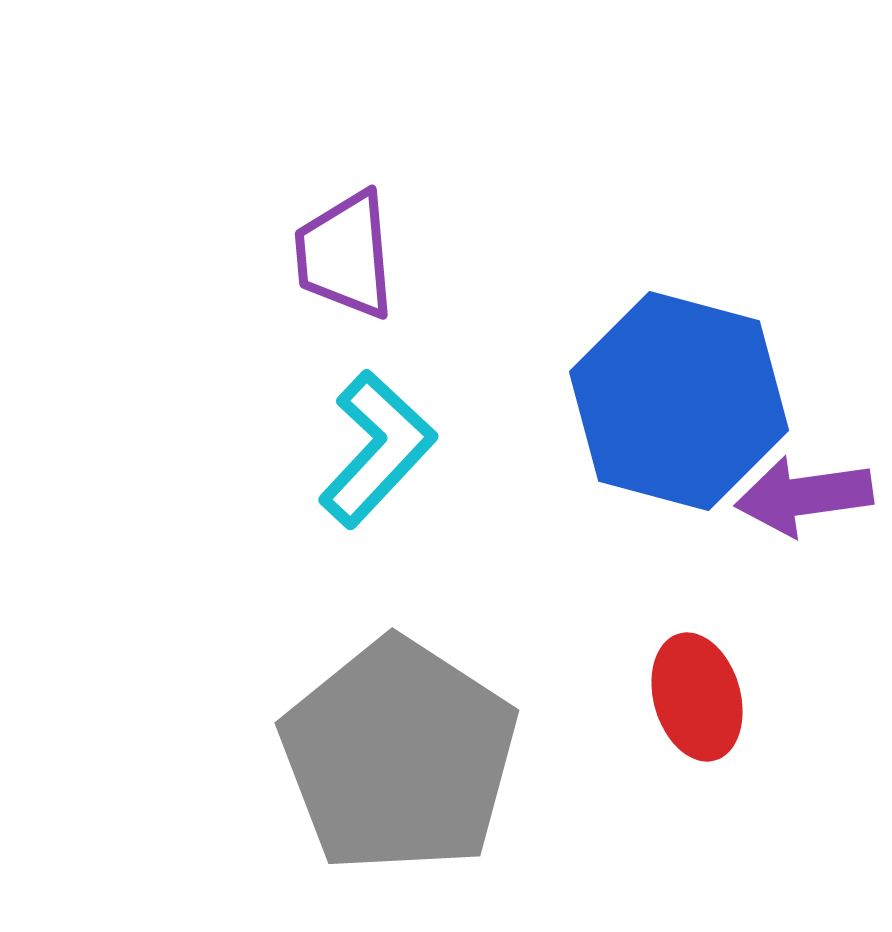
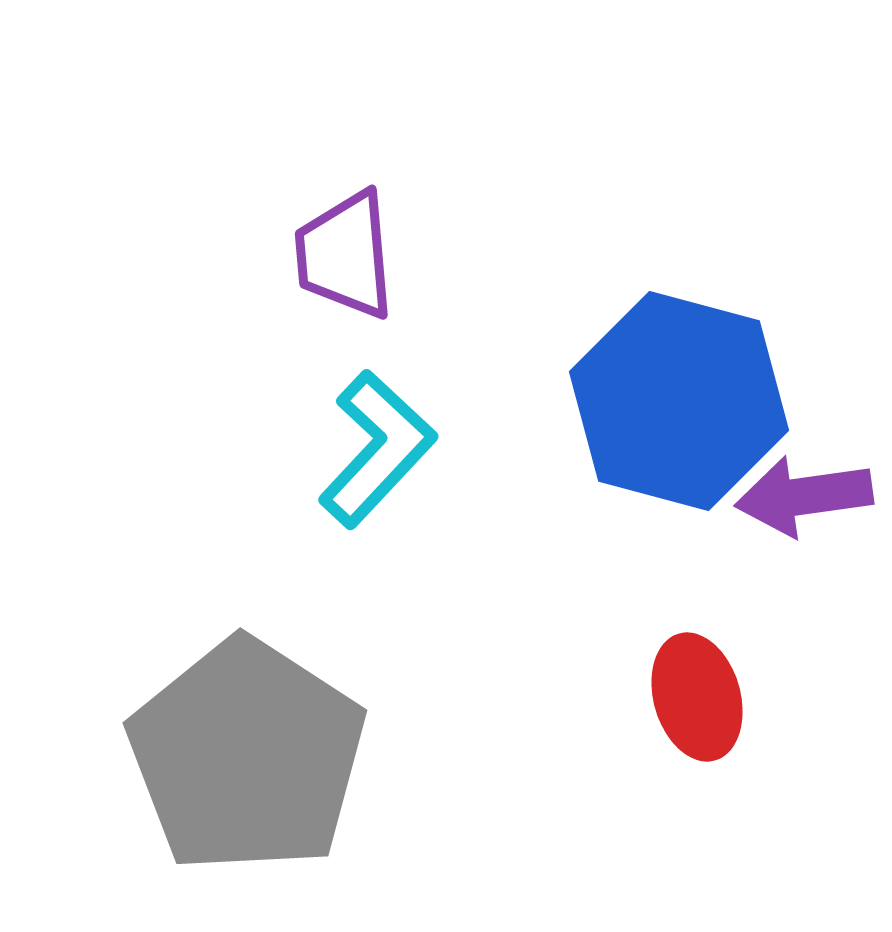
gray pentagon: moved 152 px left
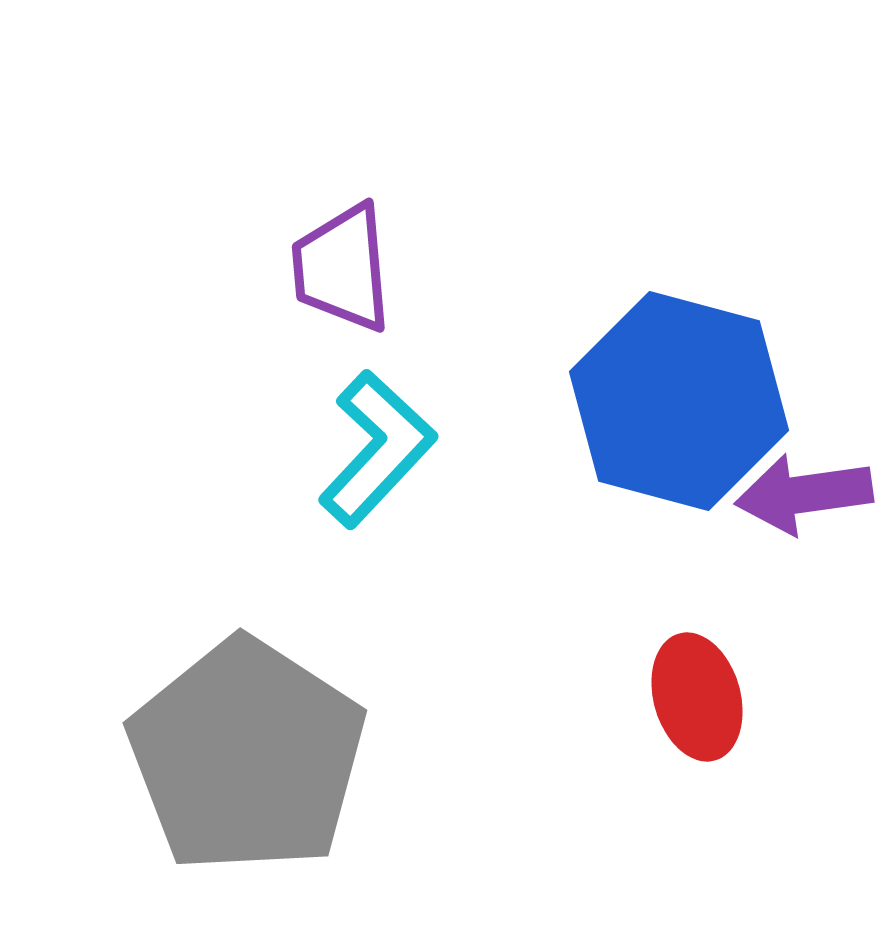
purple trapezoid: moved 3 px left, 13 px down
purple arrow: moved 2 px up
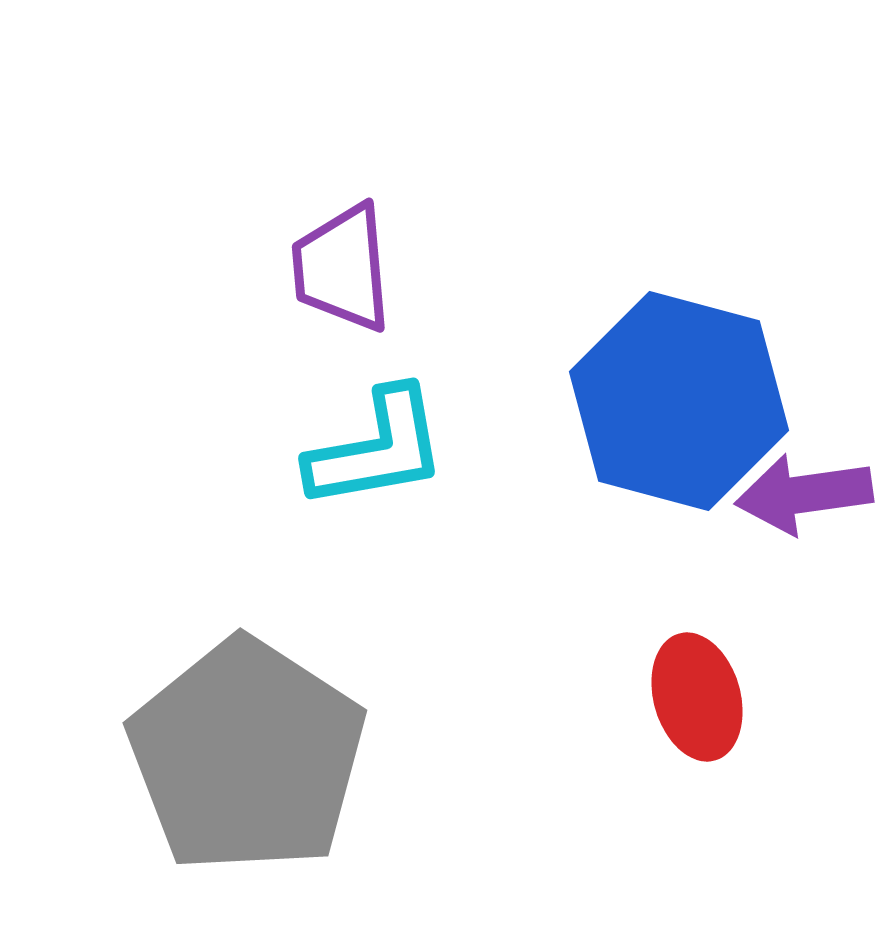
cyan L-shape: rotated 37 degrees clockwise
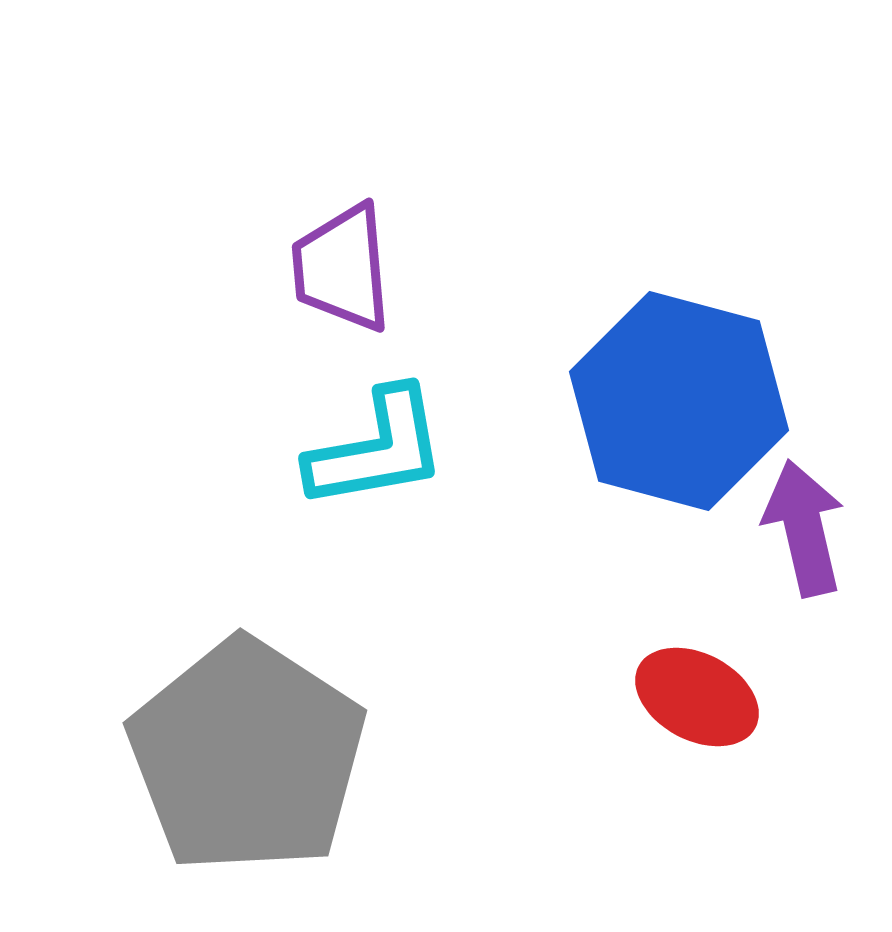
purple arrow: moved 34 px down; rotated 85 degrees clockwise
red ellipse: rotated 46 degrees counterclockwise
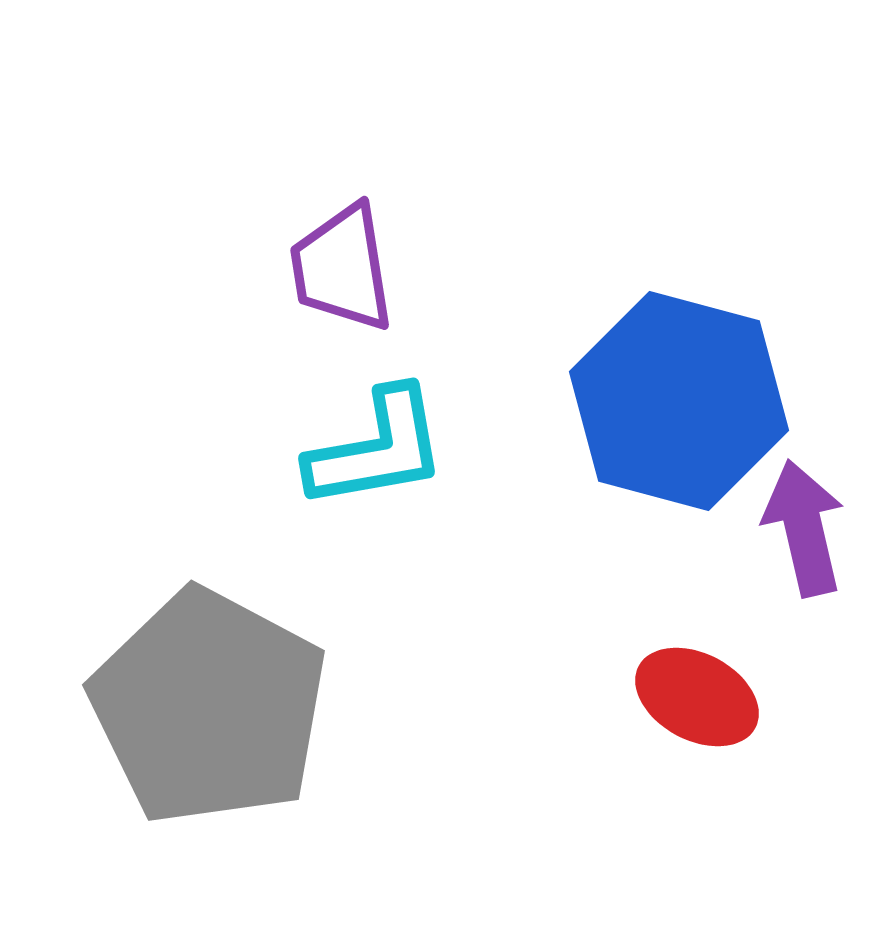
purple trapezoid: rotated 4 degrees counterclockwise
gray pentagon: moved 38 px left, 49 px up; rotated 5 degrees counterclockwise
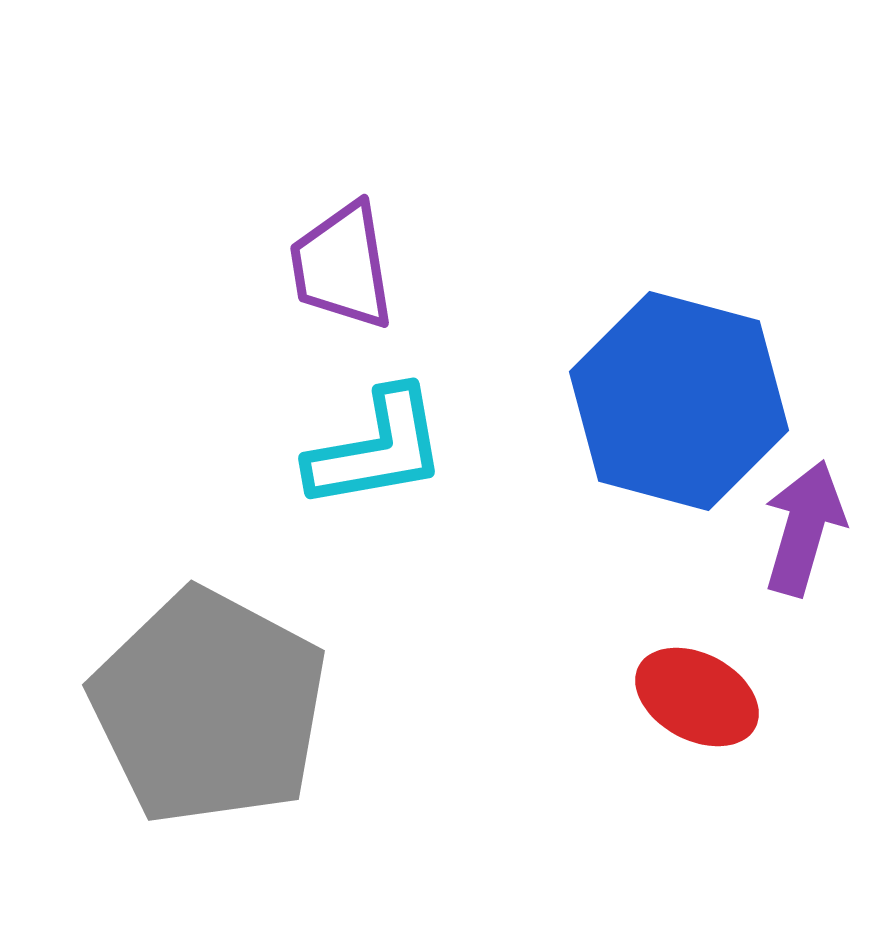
purple trapezoid: moved 2 px up
purple arrow: rotated 29 degrees clockwise
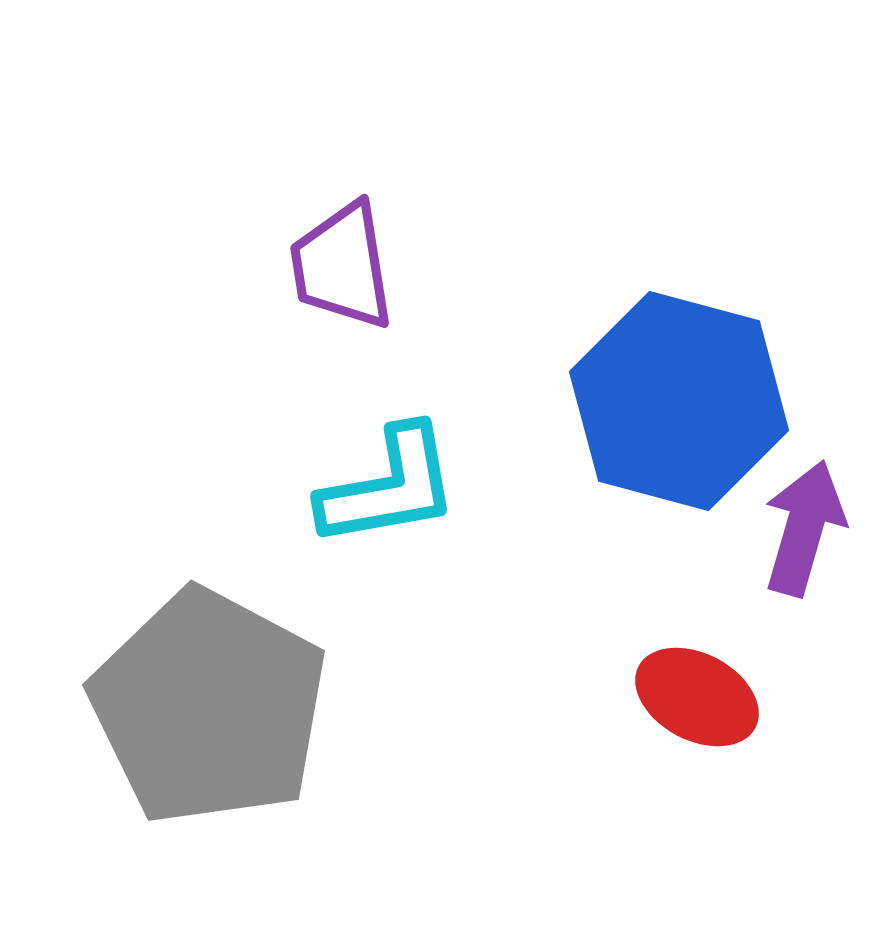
cyan L-shape: moved 12 px right, 38 px down
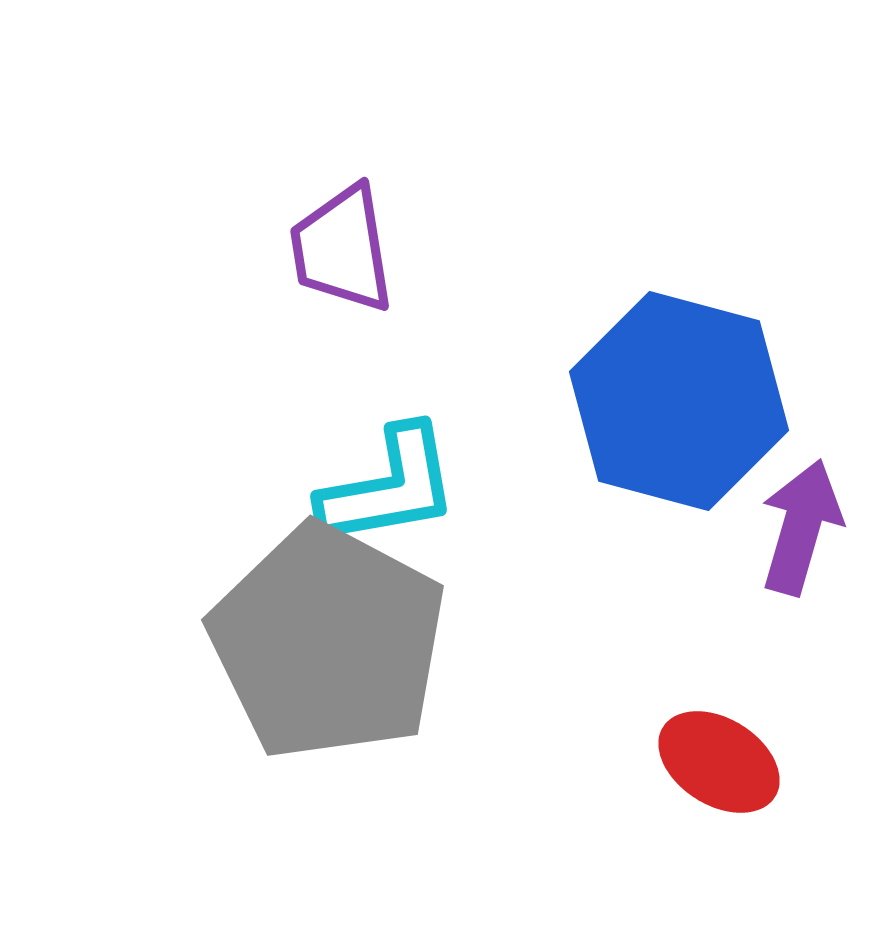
purple trapezoid: moved 17 px up
purple arrow: moved 3 px left, 1 px up
red ellipse: moved 22 px right, 65 px down; rotated 4 degrees clockwise
gray pentagon: moved 119 px right, 65 px up
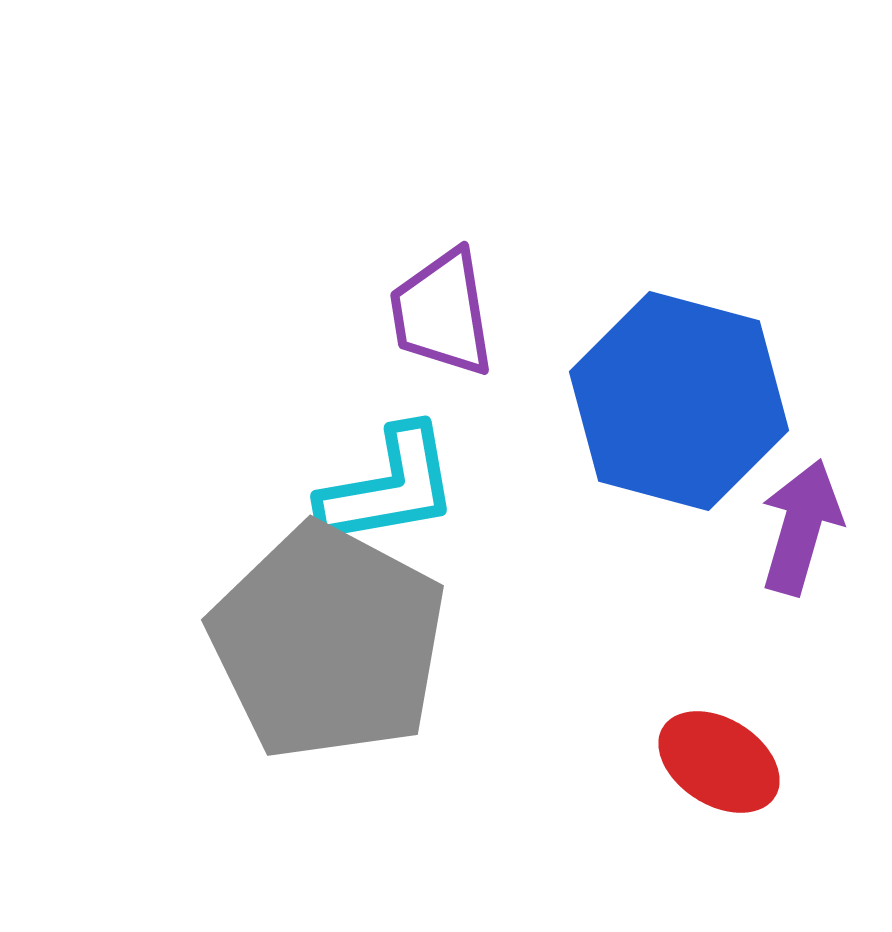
purple trapezoid: moved 100 px right, 64 px down
